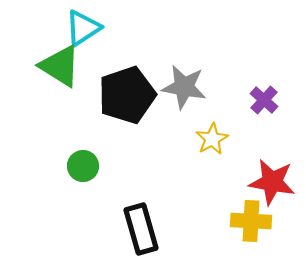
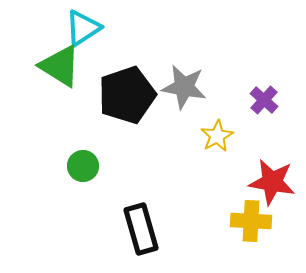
yellow star: moved 5 px right, 3 px up
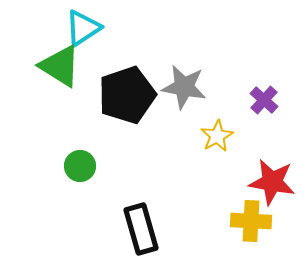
green circle: moved 3 px left
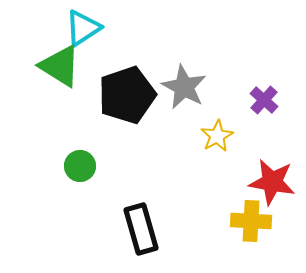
gray star: rotated 18 degrees clockwise
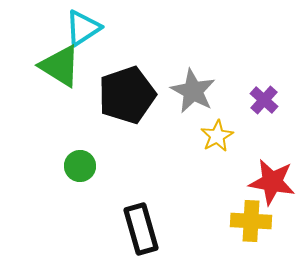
gray star: moved 9 px right, 4 px down
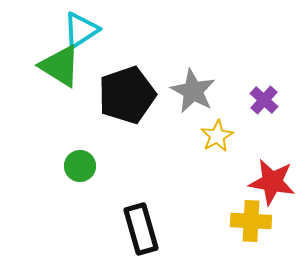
cyan triangle: moved 2 px left, 2 px down
